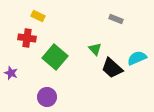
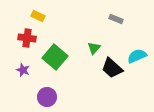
green triangle: moved 1 px left, 1 px up; rotated 24 degrees clockwise
cyan semicircle: moved 2 px up
purple star: moved 12 px right, 3 px up
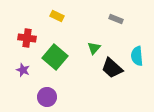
yellow rectangle: moved 19 px right
cyan semicircle: rotated 72 degrees counterclockwise
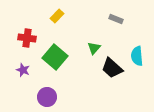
yellow rectangle: rotated 72 degrees counterclockwise
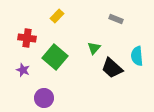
purple circle: moved 3 px left, 1 px down
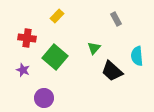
gray rectangle: rotated 40 degrees clockwise
black trapezoid: moved 3 px down
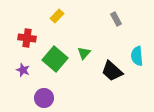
green triangle: moved 10 px left, 5 px down
green square: moved 2 px down
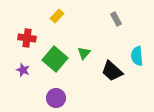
purple circle: moved 12 px right
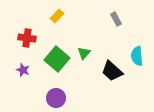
green square: moved 2 px right
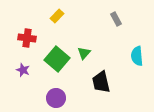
black trapezoid: moved 11 px left, 11 px down; rotated 35 degrees clockwise
